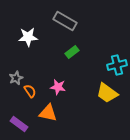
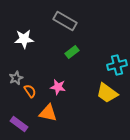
white star: moved 4 px left, 2 px down
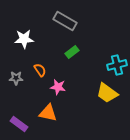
gray star: rotated 24 degrees clockwise
orange semicircle: moved 10 px right, 21 px up
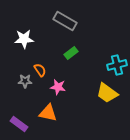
green rectangle: moved 1 px left, 1 px down
gray star: moved 9 px right, 3 px down
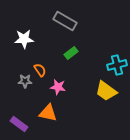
yellow trapezoid: moved 1 px left, 2 px up
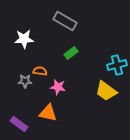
orange semicircle: moved 1 px down; rotated 48 degrees counterclockwise
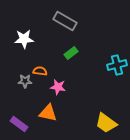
yellow trapezoid: moved 32 px down
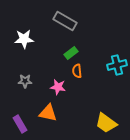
orange semicircle: moved 37 px right; rotated 104 degrees counterclockwise
purple rectangle: moved 1 px right; rotated 24 degrees clockwise
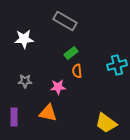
pink star: rotated 14 degrees counterclockwise
purple rectangle: moved 6 px left, 7 px up; rotated 30 degrees clockwise
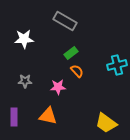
orange semicircle: rotated 144 degrees clockwise
orange triangle: moved 3 px down
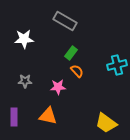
green rectangle: rotated 16 degrees counterclockwise
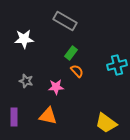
gray star: moved 1 px right; rotated 16 degrees clockwise
pink star: moved 2 px left
